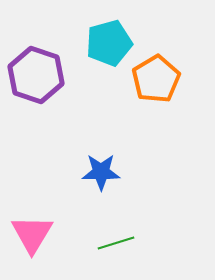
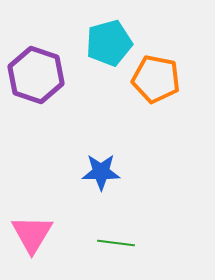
orange pentagon: rotated 30 degrees counterclockwise
green line: rotated 24 degrees clockwise
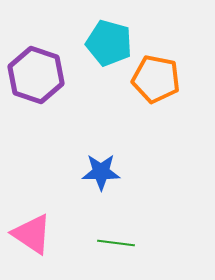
cyan pentagon: rotated 30 degrees clockwise
pink triangle: rotated 27 degrees counterclockwise
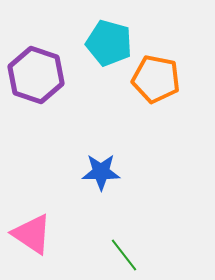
green line: moved 8 px right, 12 px down; rotated 45 degrees clockwise
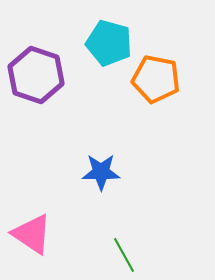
green line: rotated 9 degrees clockwise
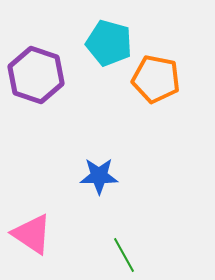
blue star: moved 2 px left, 4 px down
